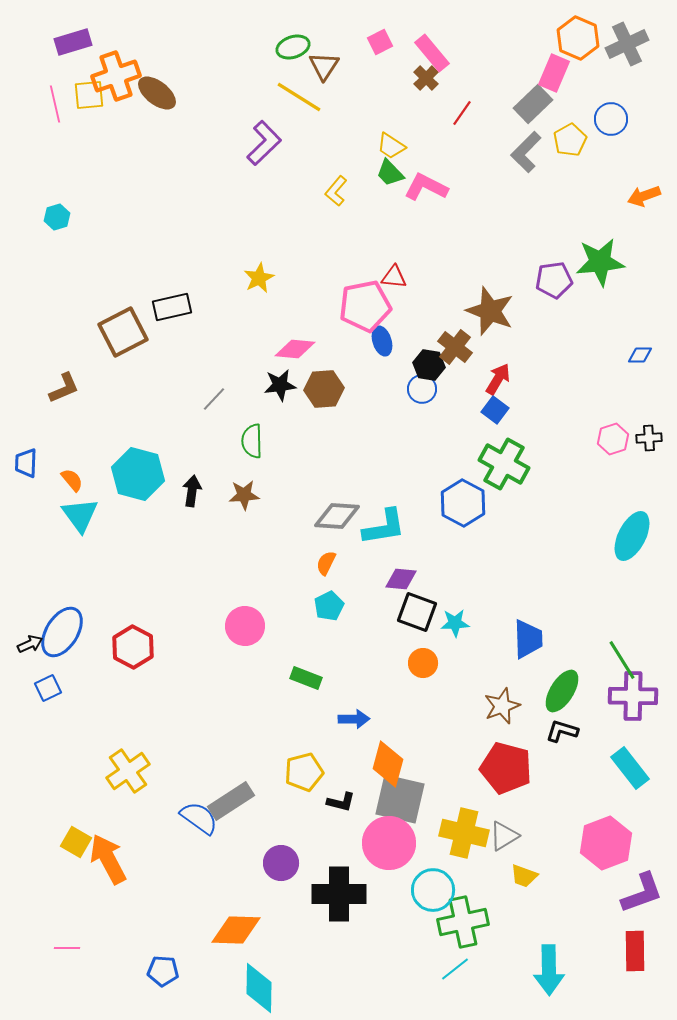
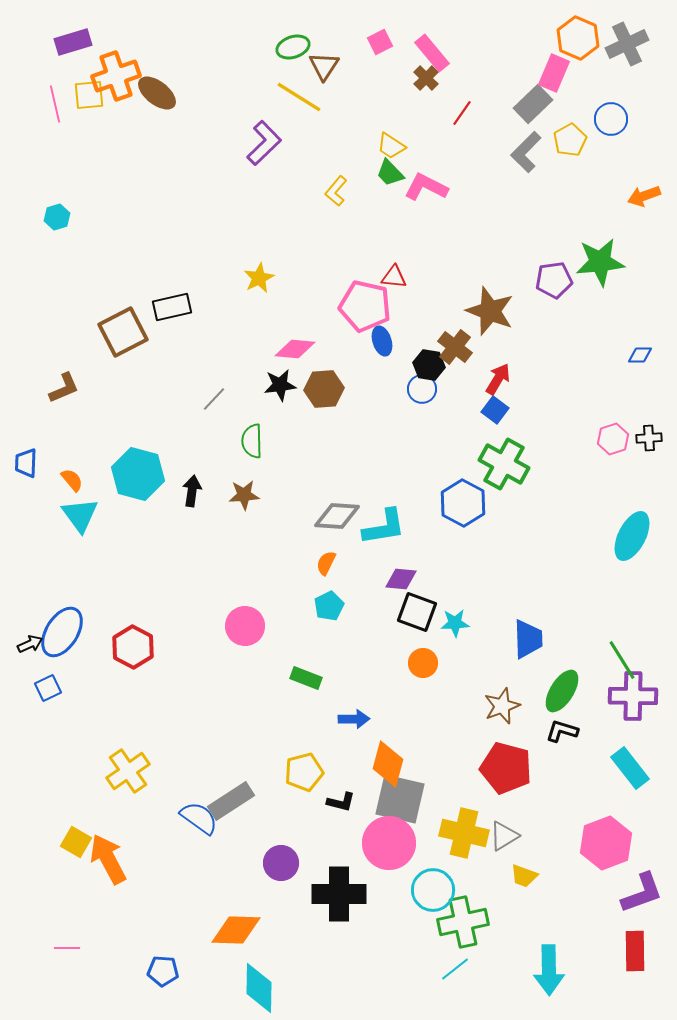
pink pentagon at (365, 306): rotated 24 degrees clockwise
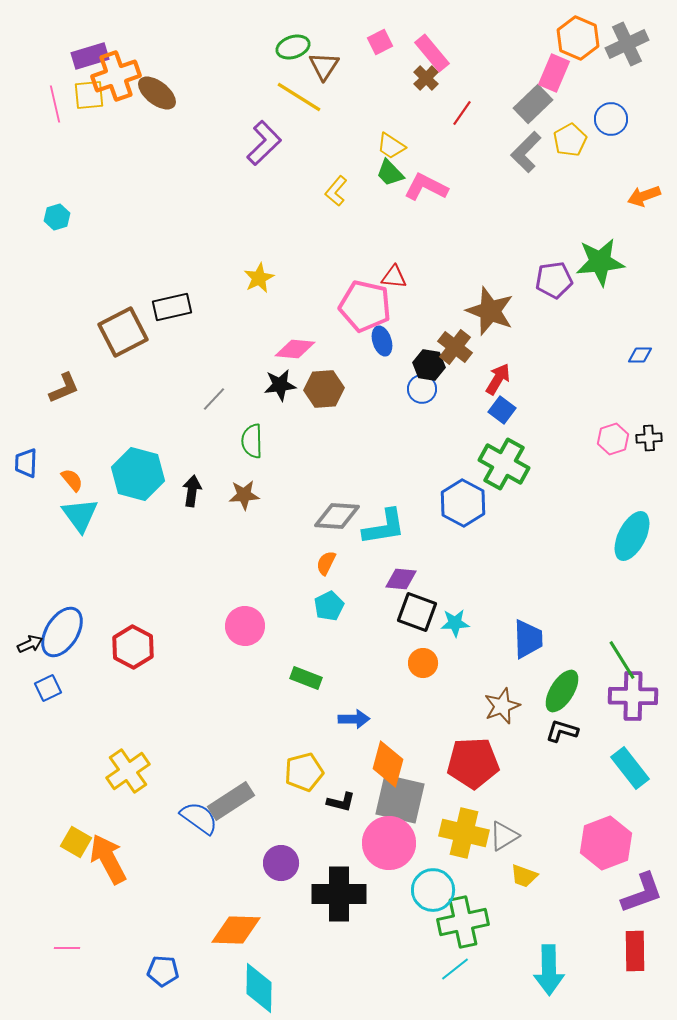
purple rectangle at (73, 42): moved 17 px right, 14 px down
blue square at (495, 410): moved 7 px right
red pentagon at (506, 768): moved 33 px left, 5 px up; rotated 18 degrees counterclockwise
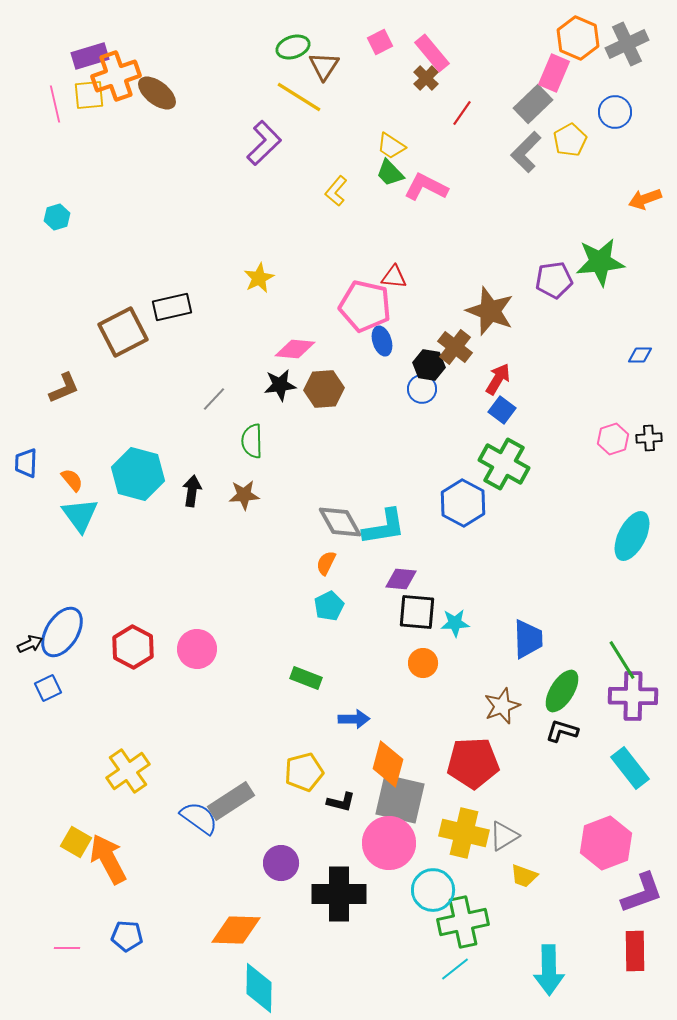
blue circle at (611, 119): moved 4 px right, 7 px up
orange arrow at (644, 196): moved 1 px right, 3 px down
gray diamond at (337, 516): moved 3 px right, 6 px down; rotated 57 degrees clockwise
black square at (417, 612): rotated 15 degrees counterclockwise
pink circle at (245, 626): moved 48 px left, 23 px down
blue pentagon at (163, 971): moved 36 px left, 35 px up
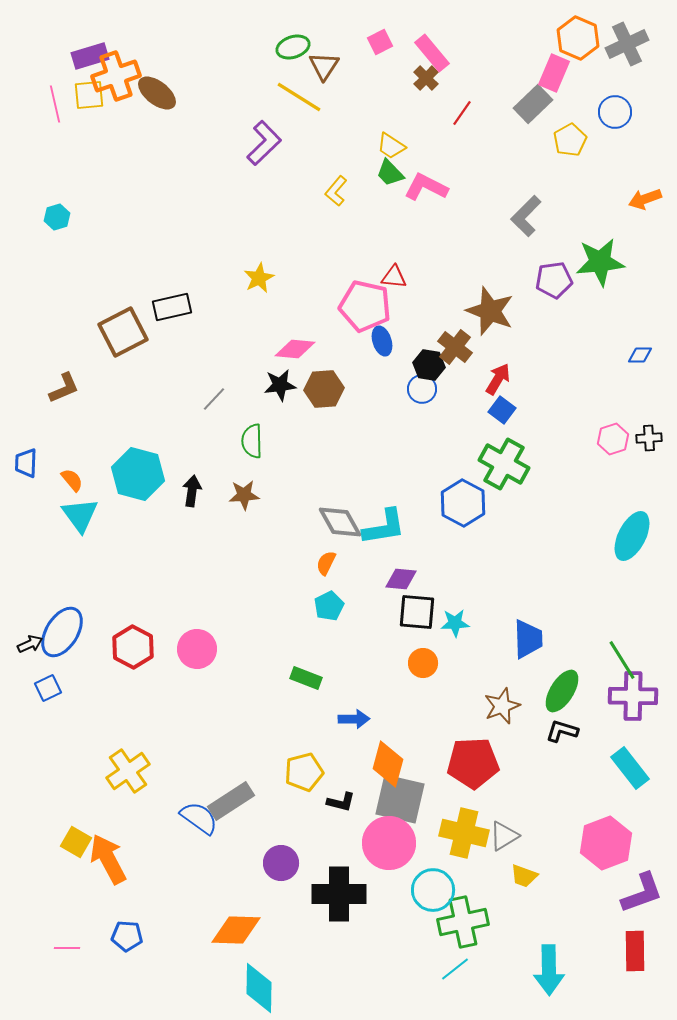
gray L-shape at (526, 152): moved 64 px down
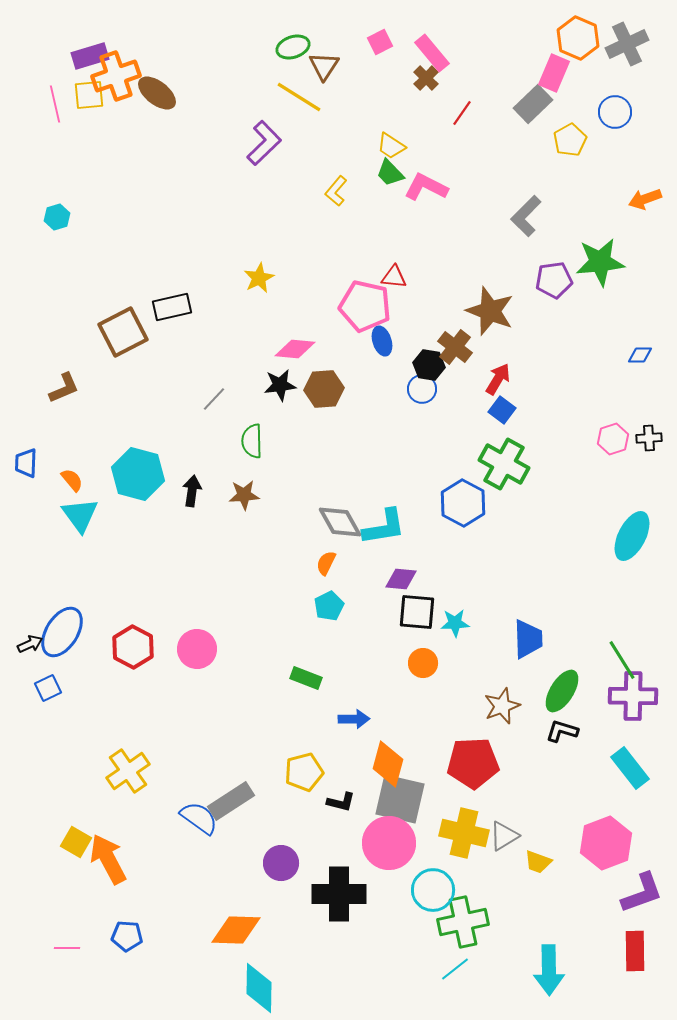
yellow trapezoid at (524, 876): moved 14 px right, 14 px up
